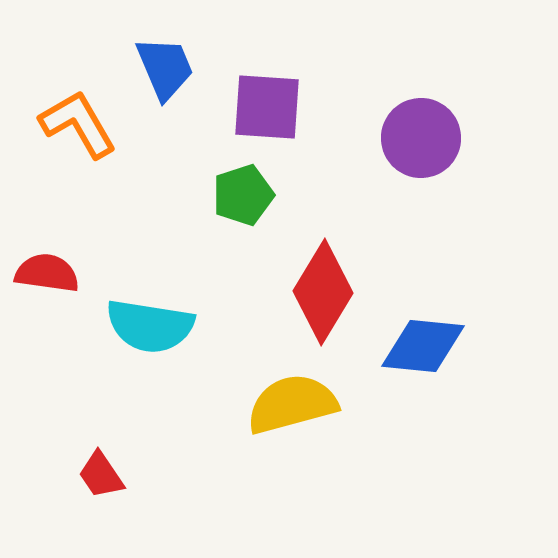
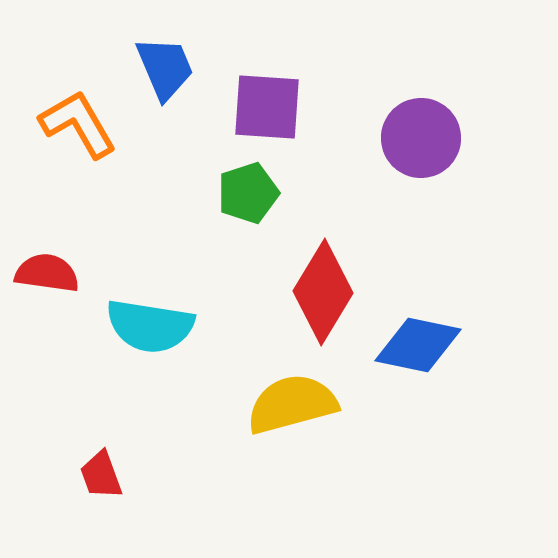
green pentagon: moved 5 px right, 2 px up
blue diamond: moved 5 px left, 1 px up; rotated 6 degrees clockwise
red trapezoid: rotated 14 degrees clockwise
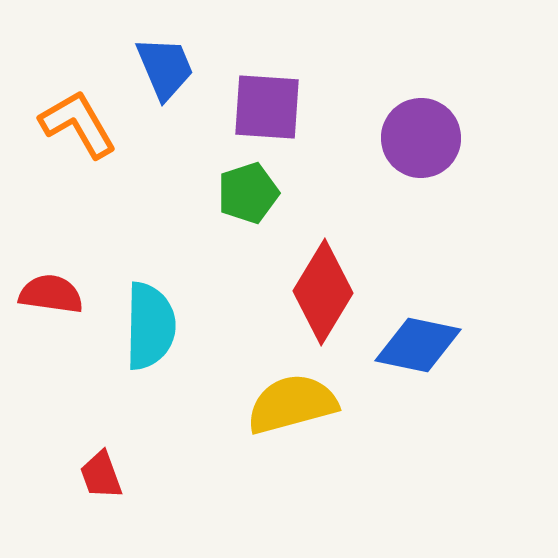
red semicircle: moved 4 px right, 21 px down
cyan semicircle: rotated 98 degrees counterclockwise
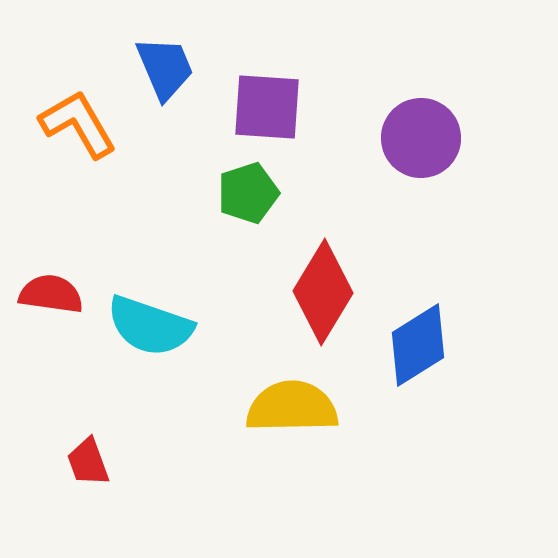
cyan semicircle: rotated 108 degrees clockwise
blue diamond: rotated 44 degrees counterclockwise
yellow semicircle: moved 3 px down; rotated 14 degrees clockwise
red trapezoid: moved 13 px left, 13 px up
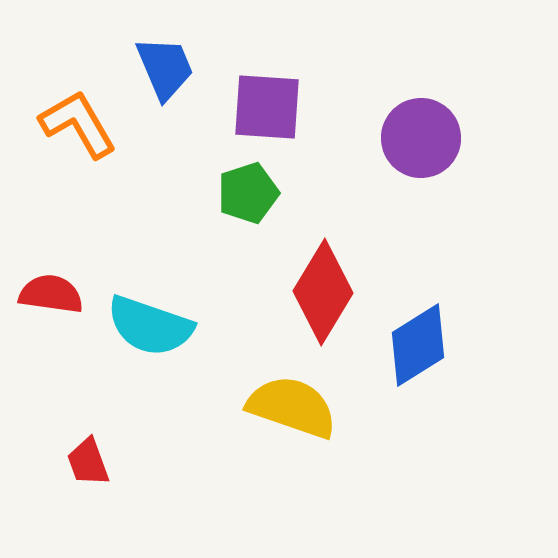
yellow semicircle: rotated 20 degrees clockwise
